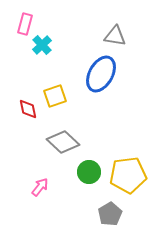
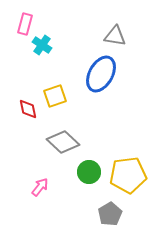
cyan cross: rotated 12 degrees counterclockwise
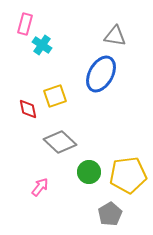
gray diamond: moved 3 px left
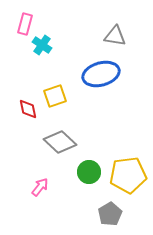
blue ellipse: rotated 45 degrees clockwise
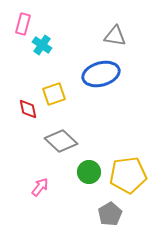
pink rectangle: moved 2 px left
yellow square: moved 1 px left, 2 px up
gray diamond: moved 1 px right, 1 px up
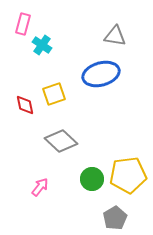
red diamond: moved 3 px left, 4 px up
green circle: moved 3 px right, 7 px down
gray pentagon: moved 5 px right, 4 px down
